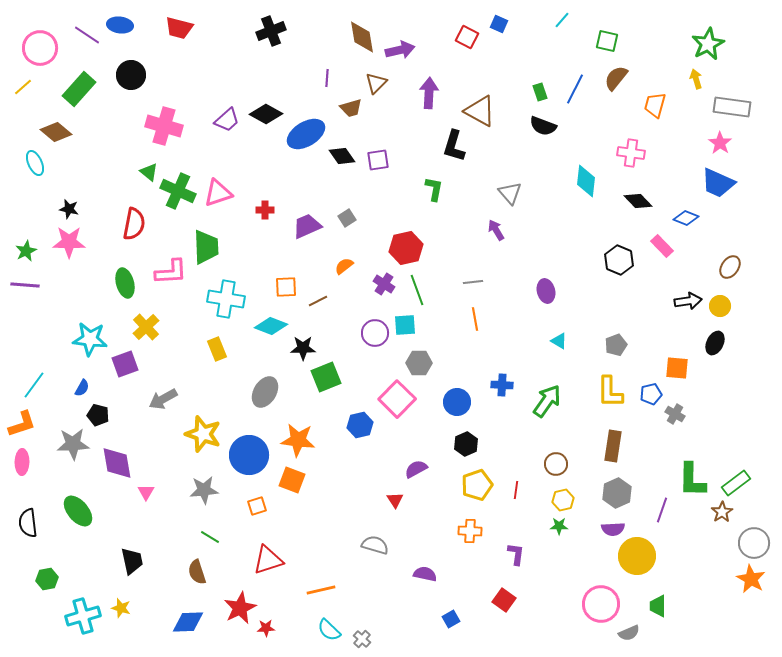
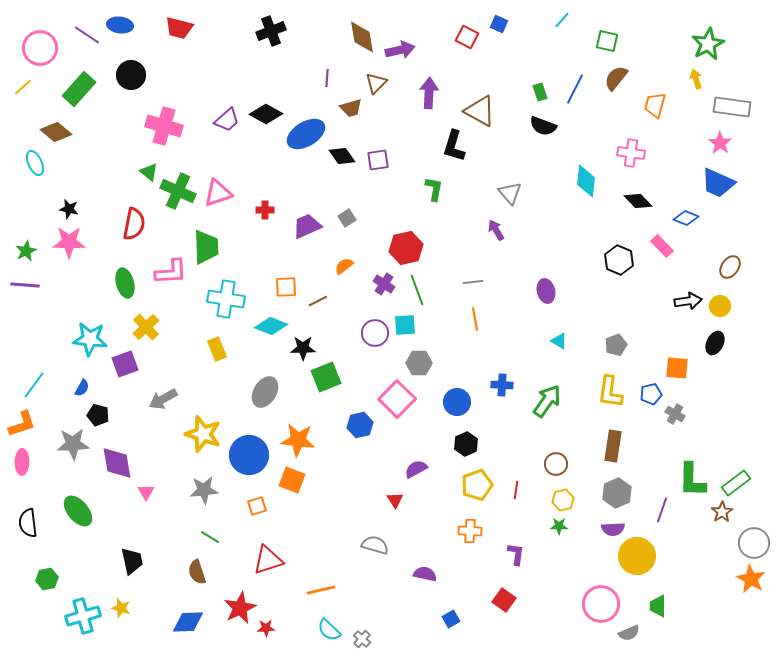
yellow L-shape at (610, 392): rotated 8 degrees clockwise
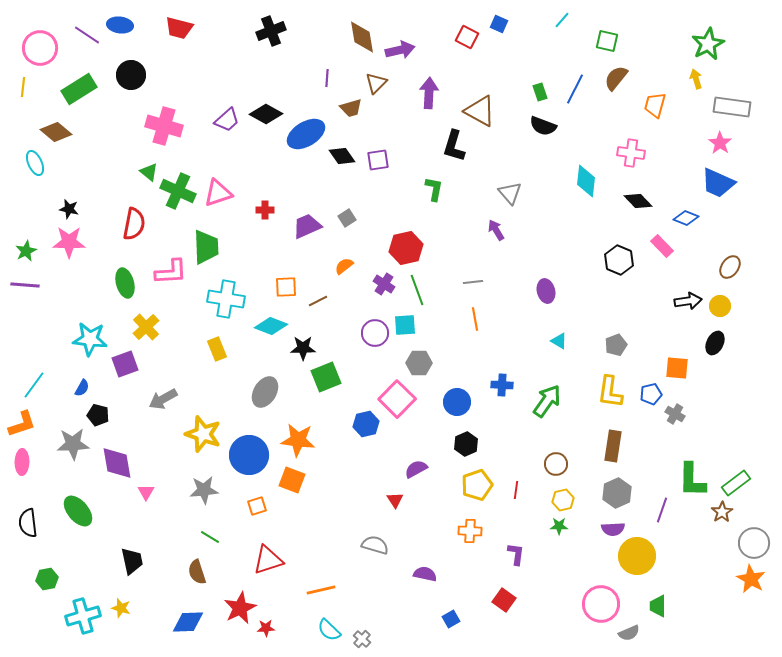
yellow line at (23, 87): rotated 42 degrees counterclockwise
green rectangle at (79, 89): rotated 16 degrees clockwise
blue hexagon at (360, 425): moved 6 px right, 1 px up
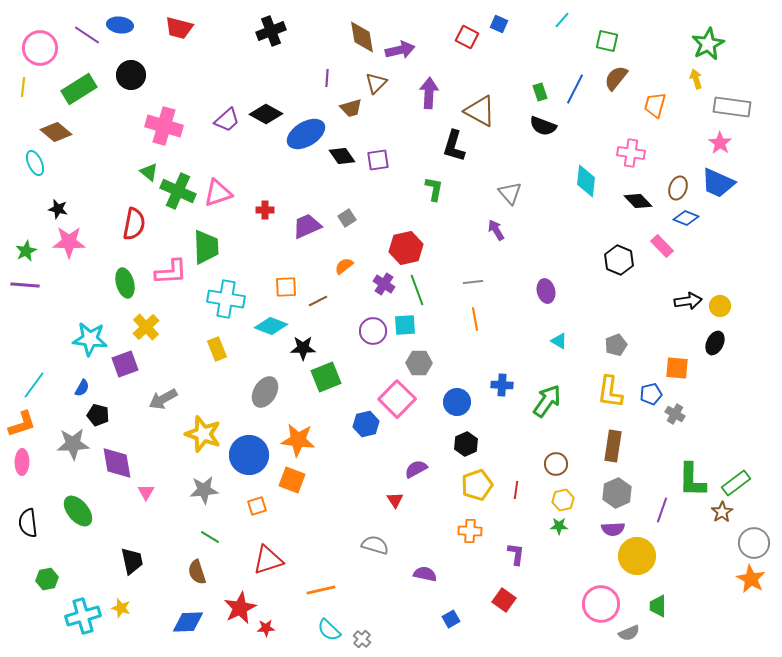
black star at (69, 209): moved 11 px left
brown ellipse at (730, 267): moved 52 px left, 79 px up; rotated 15 degrees counterclockwise
purple circle at (375, 333): moved 2 px left, 2 px up
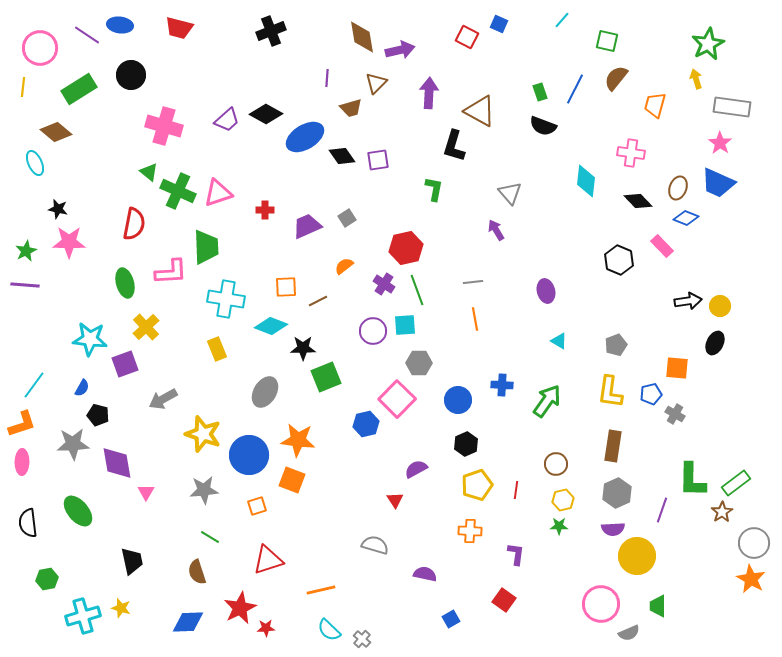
blue ellipse at (306, 134): moved 1 px left, 3 px down
blue circle at (457, 402): moved 1 px right, 2 px up
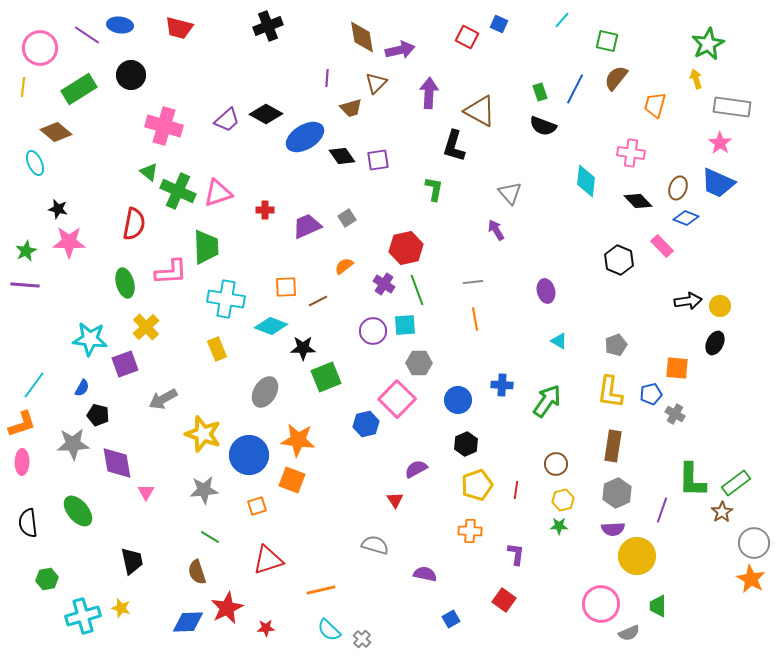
black cross at (271, 31): moved 3 px left, 5 px up
red star at (240, 608): moved 13 px left
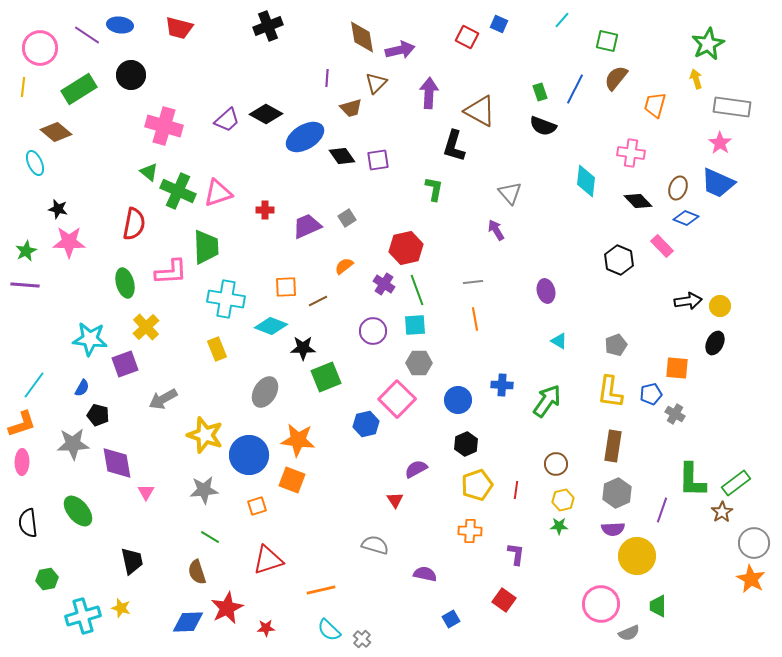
cyan square at (405, 325): moved 10 px right
yellow star at (203, 434): moved 2 px right, 1 px down
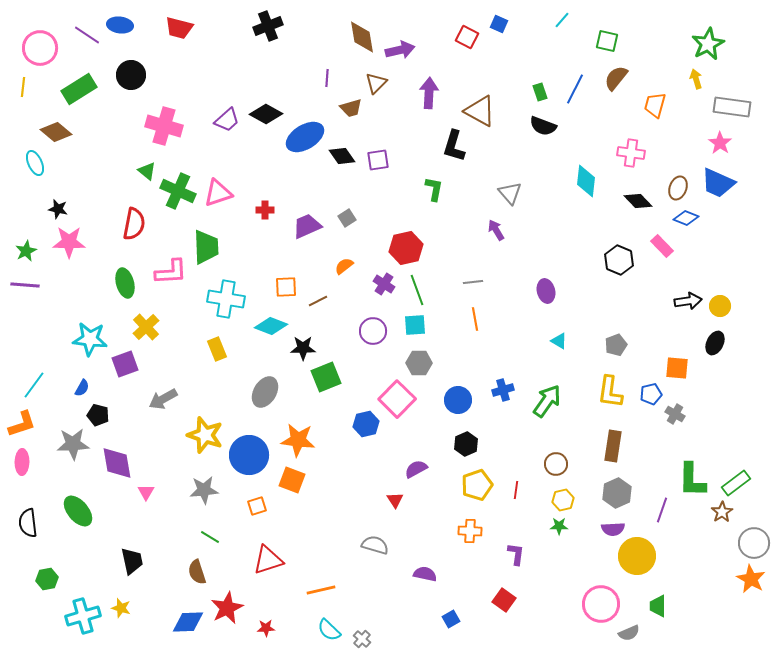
green triangle at (149, 172): moved 2 px left, 1 px up
blue cross at (502, 385): moved 1 px right, 5 px down; rotated 20 degrees counterclockwise
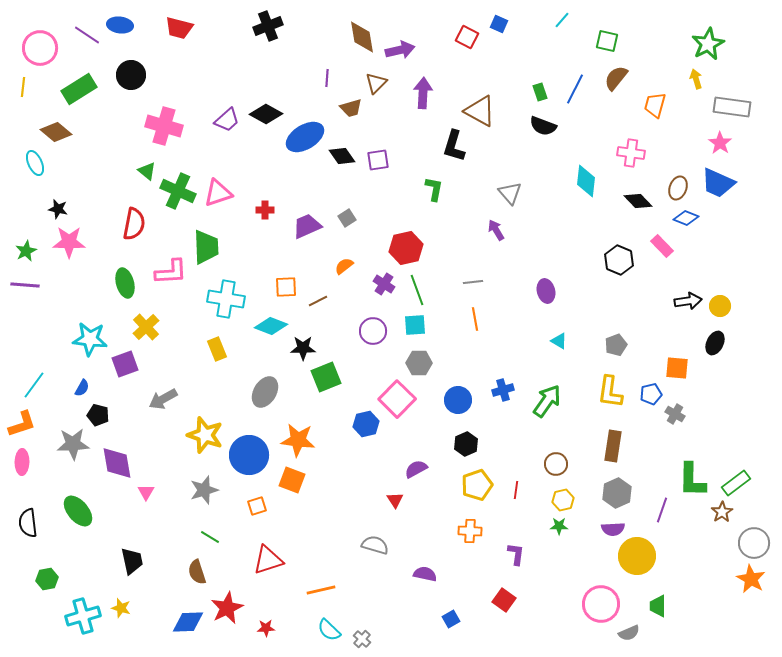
purple arrow at (429, 93): moved 6 px left
gray star at (204, 490): rotated 12 degrees counterclockwise
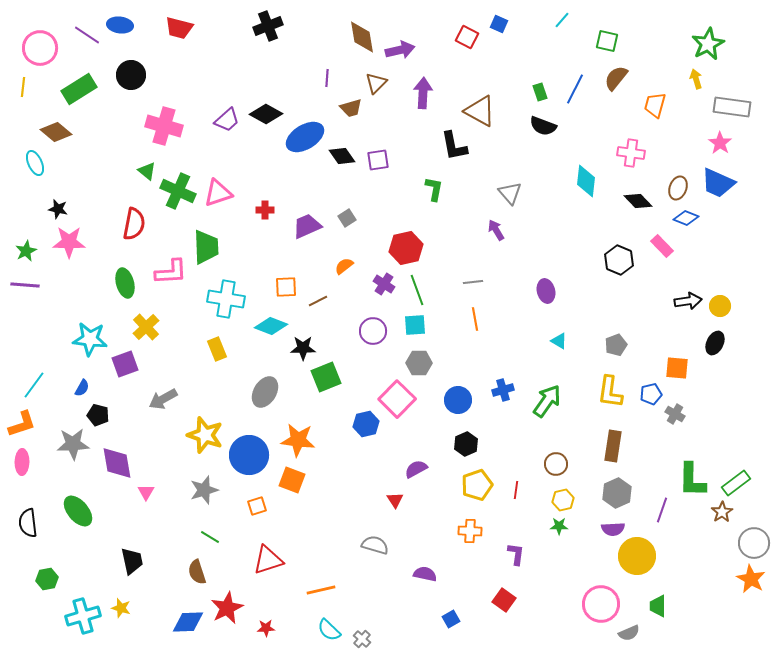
black L-shape at (454, 146): rotated 28 degrees counterclockwise
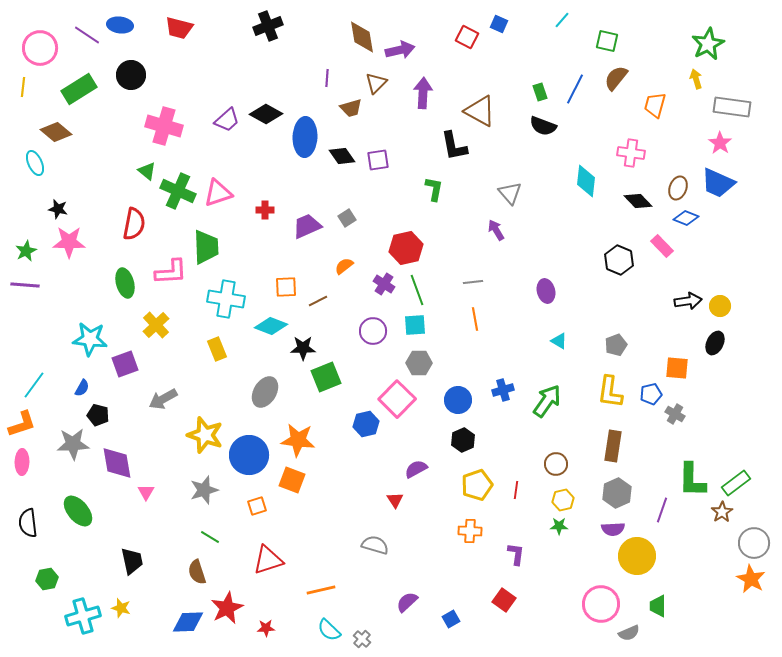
blue ellipse at (305, 137): rotated 57 degrees counterclockwise
yellow cross at (146, 327): moved 10 px right, 2 px up
black hexagon at (466, 444): moved 3 px left, 4 px up
purple semicircle at (425, 574): moved 18 px left, 28 px down; rotated 55 degrees counterclockwise
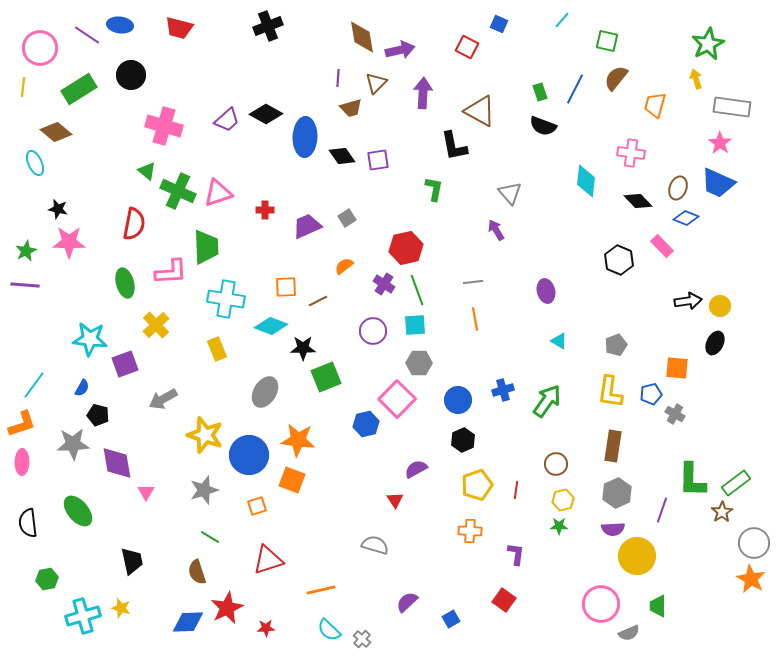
red square at (467, 37): moved 10 px down
purple line at (327, 78): moved 11 px right
